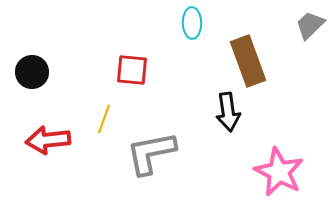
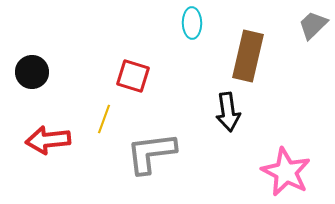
gray trapezoid: moved 3 px right
brown rectangle: moved 5 px up; rotated 33 degrees clockwise
red square: moved 1 px right, 6 px down; rotated 12 degrees clockwise
gray L-shape: rotated 4 degrees clockwise
pink star: moved 7 px right
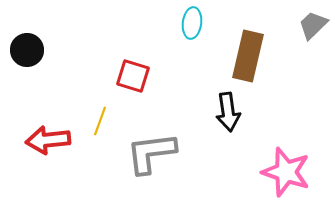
cyan ellipse: rotated 8 degrees clockwise
black circle: moved 5 px left, 22 px up
yellow line: moved 4 px left, 2 px down
pink star: rotated 9 degrees counterclockwise
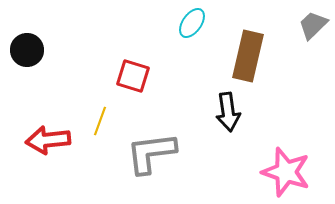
cyan ellipse: rotated 28 degrees clockwise
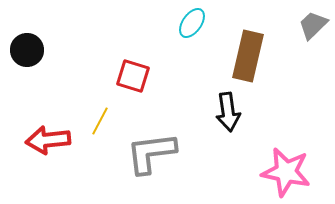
yellow line: rotated 8 degrees clockwise
pink star: rotated 6 degrees counterclockwise
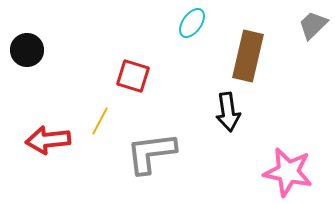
pink star: moved 2 px right
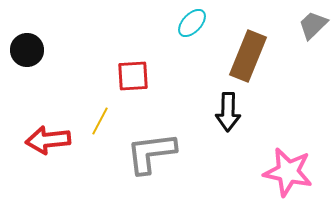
cyan ellipse: rotated 8 degrees clockwise
brown rectangle: rotated 9 degrees clockwise
red square: rotated 20 degrees counterclockwise
black arrow: rotated 9 degrees clockwise
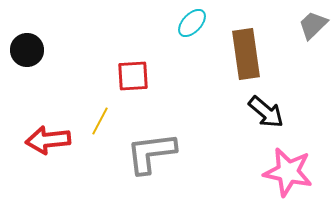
brown rectangle: moved 2 px left, 2 px up; rotated 30 degrees counterclockwise
black arrow: moved 38 px right; rotated 51 degrees counterclockwise
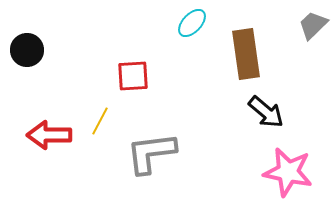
red arrow: moved 1 px right, 5 px up; rotated 6 degrees clockwise
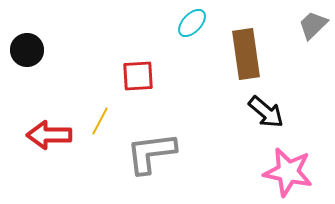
red square: moved 5 px right
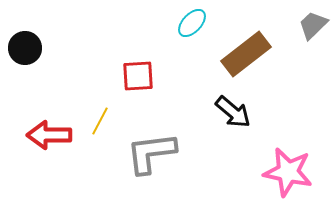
black circle: moved 2 px left, 2 px up
brown rectangle: rotated 60 degrees clockwise
black arrow: moved 33 px left
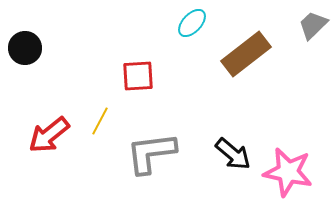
black arrow: moved 42 px down
red arrow: rotated 39 degrees counterclockwise
